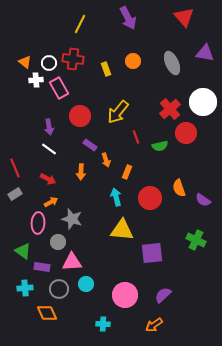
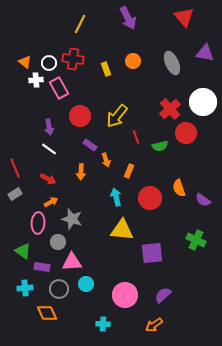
yellow arrow at (118, 112): moved 1 px left, 4 px down
orange rectangle at (127, 172): moved 2 px right, 1 px up
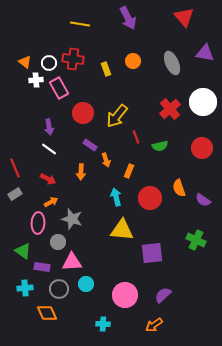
yellow line at (80, 24): rotated 72 degrees clockwise
red circle at (80, 116): moved 3 px right, 3 px up
red circle at (186, 133): moved 16 px right, 15 px down
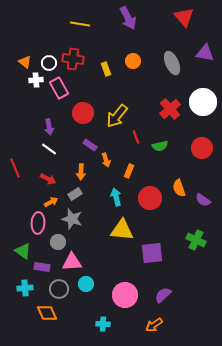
gray rectangle at (15, 194): moved 60 px right
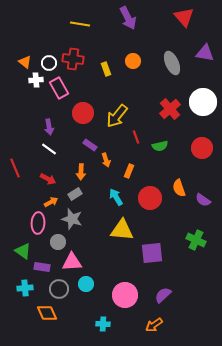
cyan arrow at (116, 197): rotated 18 degrees counterclockwise
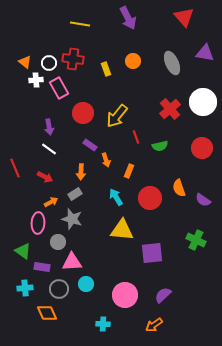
red arrow at (48, 179): moved 3 px left, 2 px up
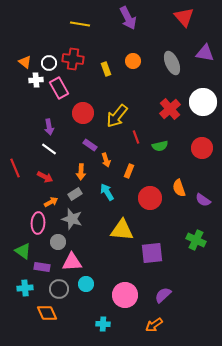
cyan arrow at (116, 197): moved 9 px left, 5 px up
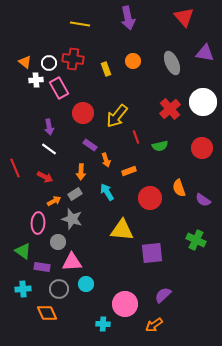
purple arrow at (128, 18): rotated 15 degrees clockwise
orange rectangle at (129, 171): rotated 48 degrees clockwise
orange arrow at (51, 202): moved 3 px right, 1 px up
cyan cross at (25, 288): moved 2 px left, 1 px down
pink circle at (125, 295): moved 9 px down
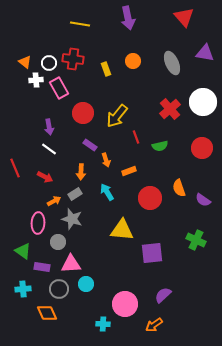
pink triangle at (72, 262): moved 1 px left, 2 px down
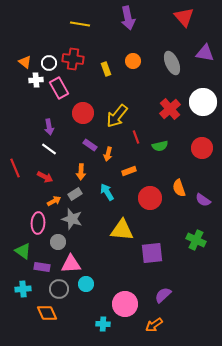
orange arrow at (106, 160): moved 2 px right, 6 px up; rotated 32 degrees clockwise
